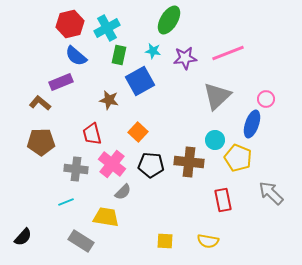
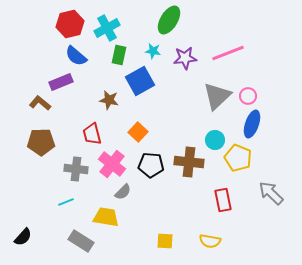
pink circle: moved 18 px left, 3 px up
yellow semicircle: moved 2 px right
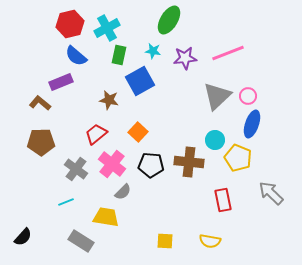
red trapezoid: moved 4 px right; rotated 65 degrees clockwise
gray cross: rotated 30 degrees clockwise
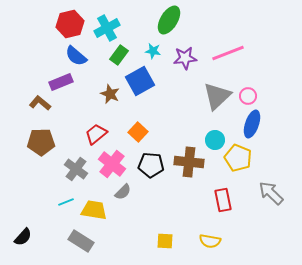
green rectangle: rotated 24 degrees clockwise
brown star: moved 1 px right, 6 px up; rotated 12 degrees clockwise
yellow trapezoid: moved 12 px left, 7 px up
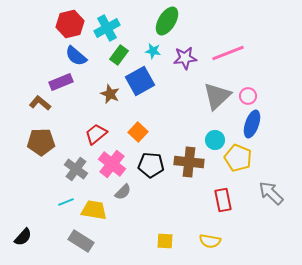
green ellipse: moved 2 px left, 1 px down
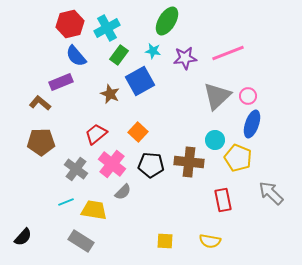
blue semicircle: rotated 10 degrees clockwise
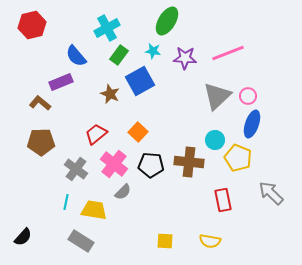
red hexagon: moved 38 px left, 1 px down
purple star: rotated 10 degrees clockwise
pink cross: moved 2 px right
cyan line: rotated 56 degrees counterclockwise
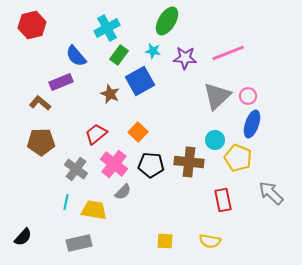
gray rectangle: moved 2 px left, 2 px down; rotated 45 degrees counterclockwise
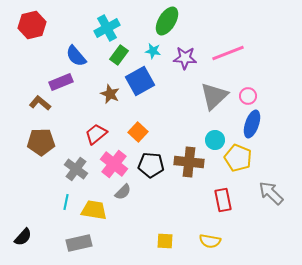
gray triangle: moved 3 px left
